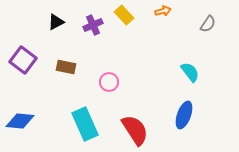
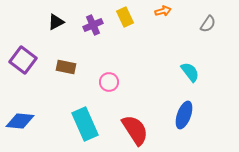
yellow rectangle: moved 1 px right, 2 px down; rotated 18 degrees clockwise
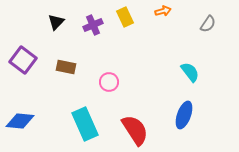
black triangle: rotated 18 degrees counterclockwise
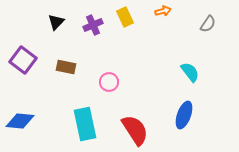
cyan rectangle: rotated 12 degrees clockwise
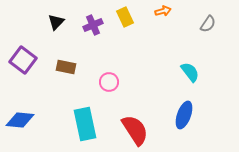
blue diamond: moved 1 px up
